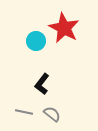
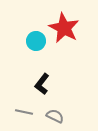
gray semicircle: moved 3 px right, 2 px down; rotated 12 degrees counterclockwise
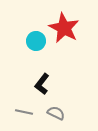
gray semicircle: moved 1 px right, 3 px up
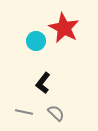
black L-shape: moved 1 px right, 1 px up
gray semicircle: rotated 18 degrees clockwise
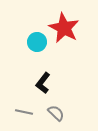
cyan circle: moved 1 px right, 1 px down
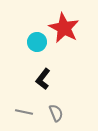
black L-shape: moved 4 px up
gray semicircle: rotated 24 degrees clockwise
